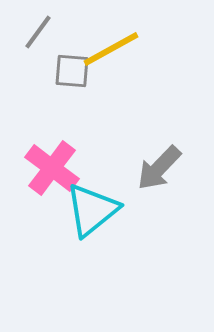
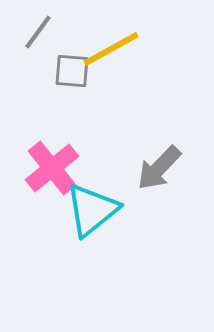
pink cross: rotated 14 degrees clockwise
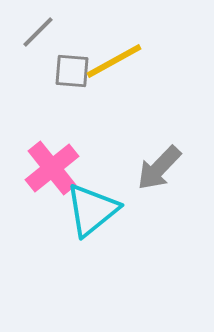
gray line: rotated 9 degrees clockwise
yellow line: moved 3 px right, 12 px down
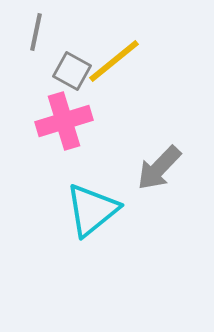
gray line: moved 2 px left; rotated 33 degrees counterclockwise
yellow line: rotated 10 degrees counterclockwise
gray square: rotated 24 degrees clockwise
pink cross: moved 12 px right, 47 px up; rotated 22 degrees clockwise
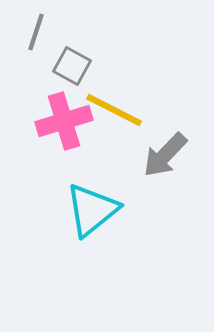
gray line: rotated 6 degrees clockwise
yellow line: moved 49 px down; rotated 66 degrees clockwise
gray square: moved 5 px up
gray arrow: moved 6 px right, 13 px up
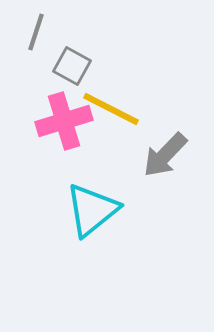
yellow line: moved 3 px left, 1 px up
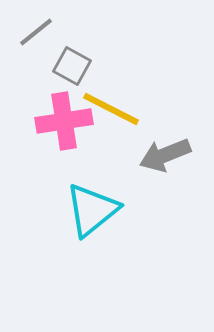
gray line: rotated 33 degrees clockwise
pink cross: rotated 8 degrees clockwise
gray arrow: rotated 24 degrees clockwise
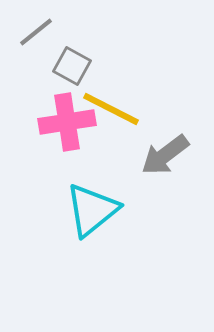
pink cross: moved 3 px right, 1 px down
gray arrow: rotated 15 degrees counterclockwise
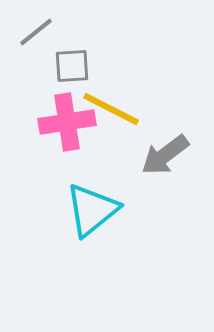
gray square: rotated 33 degrees counterclockwise
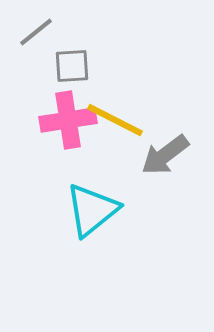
yellow line: moved 4 px right, 11 px down
pink cross: moved 1 px right, 2 px up
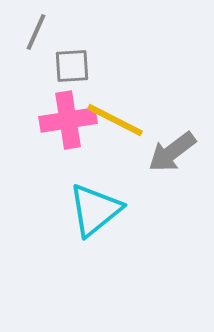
gray line: rotated 27 degrees counterclockwise
gray arrow: moved 7 px right, 3 px up
cyan triangle: moved 3 px right
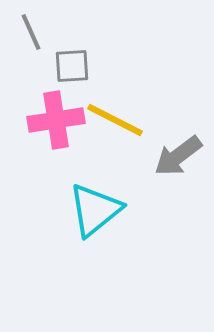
gray line: moved 5 px left; rotated 48 degrees counterclockwise
pink cross: moved 12 px left
gray arrow: moved 6 px right, 4 px down
